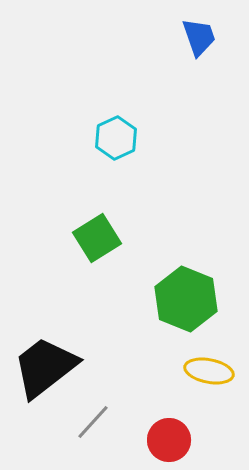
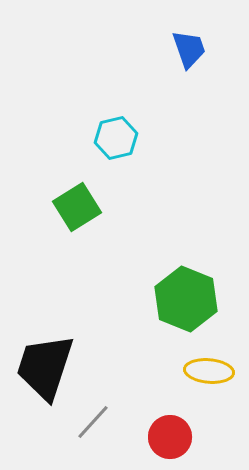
blue trapezoid: moved 10 px left, 12 px down
cyan hexagon: rotated 12 degrees clockwise
green square: moved 20 px left, 31 px up
black trapezoid: rotated 34 degrees counterclockwise
yellow ellipse: rotated 6 degrees counterclockwise
red circle: moved 1 px right, 3 px up
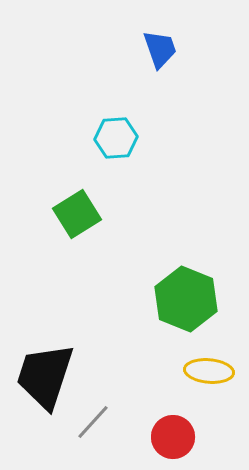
blue trapezoid: moved 29 px left
cyan hexagon: rotated 9 degrees clockwise
green square: moved 7 px down
black trapezoid: moved 9 px down
red circle: moved 3 px right
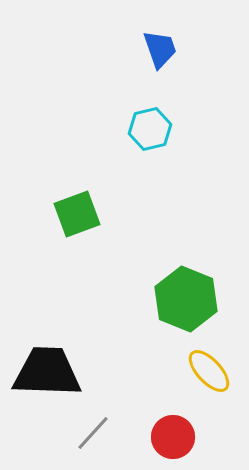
cyan hexagon: moved 34 px right, 9 px up; rotated 9 degrees counterclockwise
green square: rotated 12 degrees clockwise
yellow ellipse: rotated 42 degrees clockwise
black trapezoid: moved 2 px right, 4 px up; rotated 74 degrees clockwise
gray line: moved 11 px down
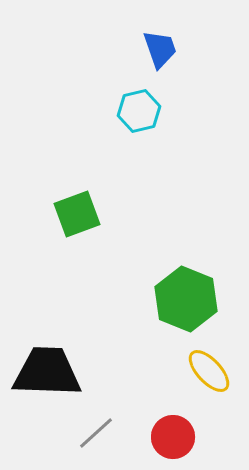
cyan hexagon: moved 11 px left, 18 px up
gray line: moved 3 px right; rotated 6 degrees clockwise
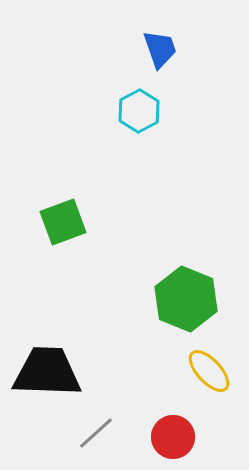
cyan hexagon: rotated 15 degrees counterclockwise
green square: moved 14 px left, 8 px down
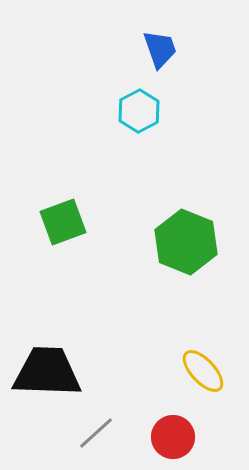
green hexagon: moved 57 px up
yellow ellipse: moved 6 px left
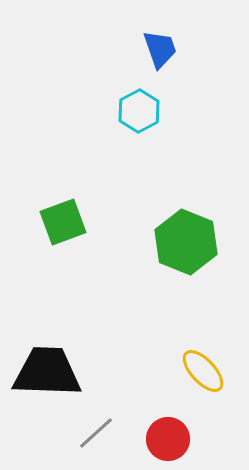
red circle: moved 5 px left, 2 px down
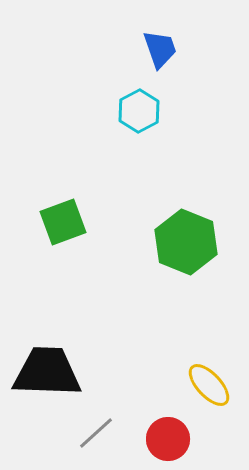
yellow ellipse: moved 6 px right, 14 px down
